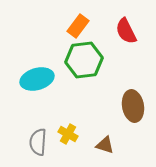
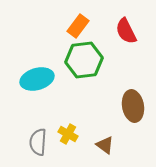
brown triangle: rotated 18 degrees clockwise
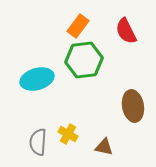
brown triangle: moved 1 px left, 2 px down; rotated 24 degrees counterclockwise
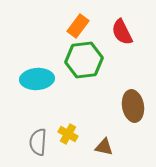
red semicircle: moved 4 px left, 1 px down
cyan ellipse: rotated 12 degrees clockwise
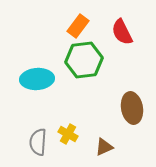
brown ellipse: moved 1 px left, 2 px down
brown triangle: rotated 36 degrees counterclockwise
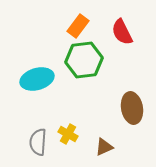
cyan ellipse: rotated 12 degrees counterclockwise
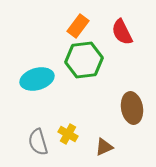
gray semicircle: rotated 20 degrees counterclockwise
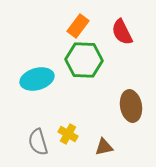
green hexagon: rotated 9 degrees clockwise
brown ellipse: moved 1 px left, 2 px up
brown triangle: rotated 12 degrees clockwise
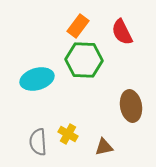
gray semicircle: rotated 12 degrees clockwise
